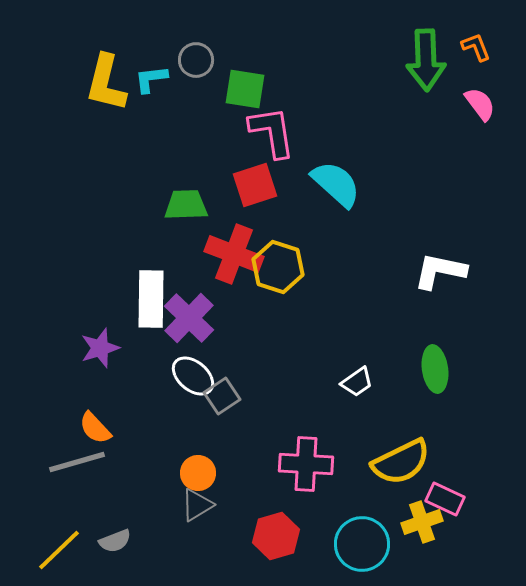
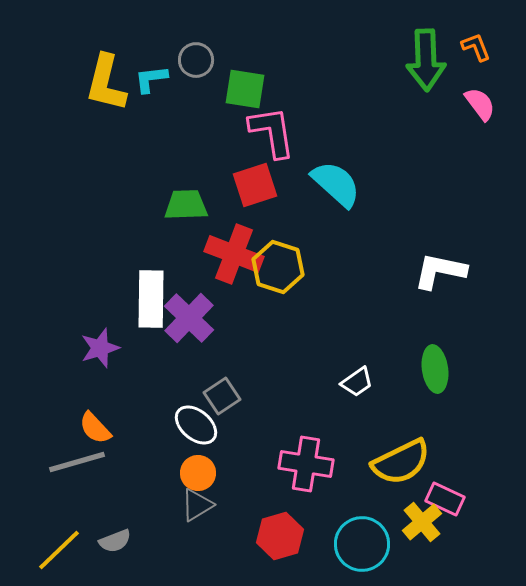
white ellipse: moved 3 px right, 49 px down
pink cross: rotated 6 degrees clockwise
yellow cross: rotated 21 degrees counterclockwise
red hexagon: moved 4 px right
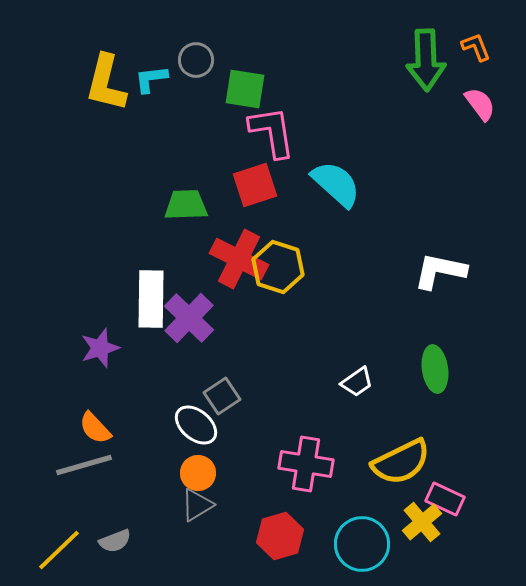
red cross: moved 5 px right, 5 px down; rotated 6 degrees clockwise
gray line: moved 7 px right, 3 px down
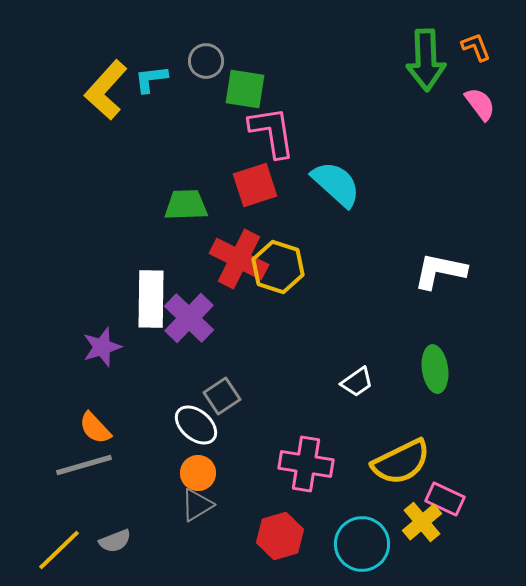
gray circle: moved 10 px right, 1 px down
yellow L-shape: moved 7 px down; rotated 28 degrees clockwise
purple star: moved 2 px right, 1 px up
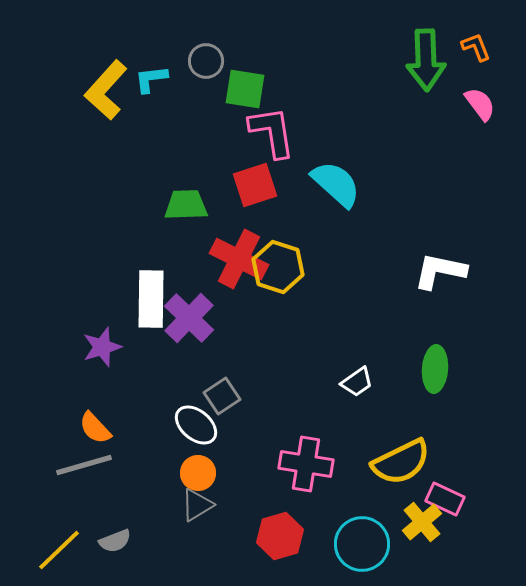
green ellipse: rotated 12 degrees clockwise
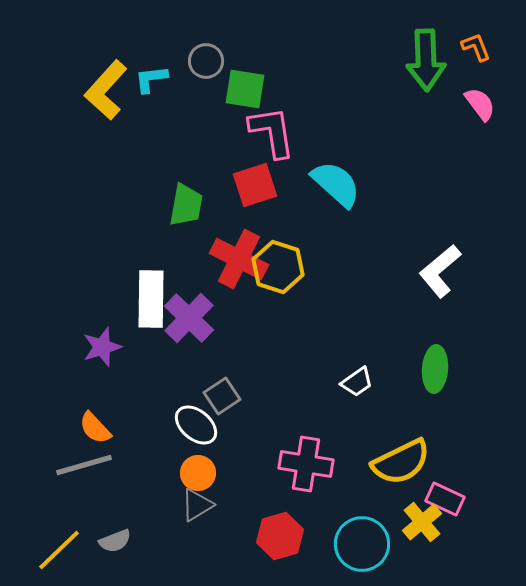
green trapezoid: rotated 102 degrees clockwise
white L-shape: rotated 52 degrees counterclockwise
